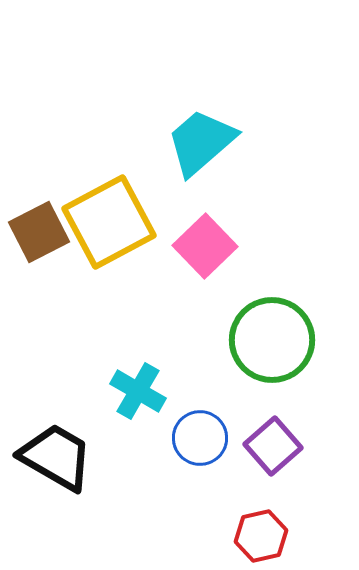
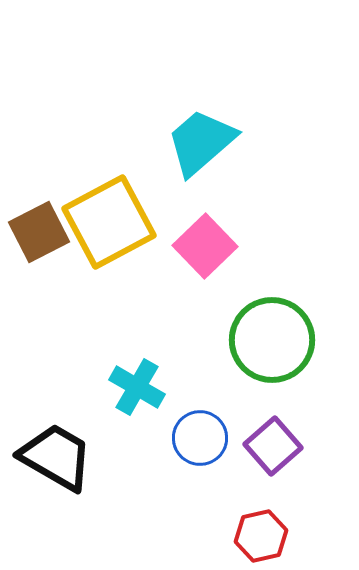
cyan cross: moved 1 px left, 4 px up
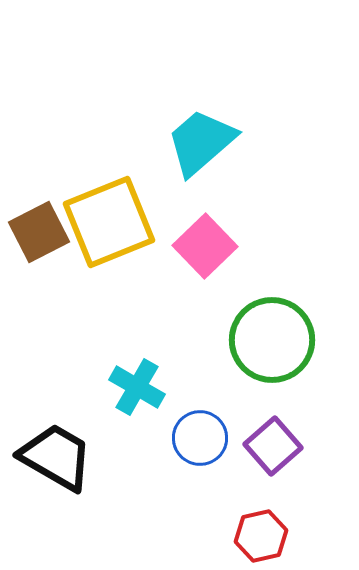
yellow square: rotated 6 degrees clockwise
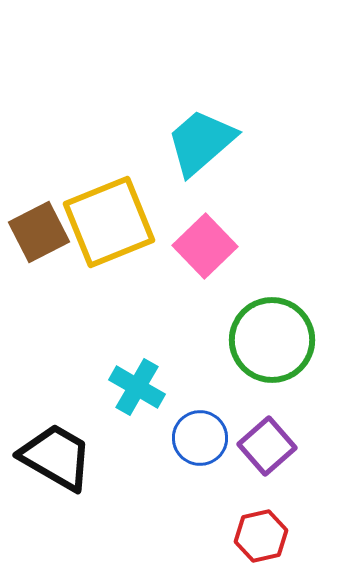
purple square: moved 6 px left
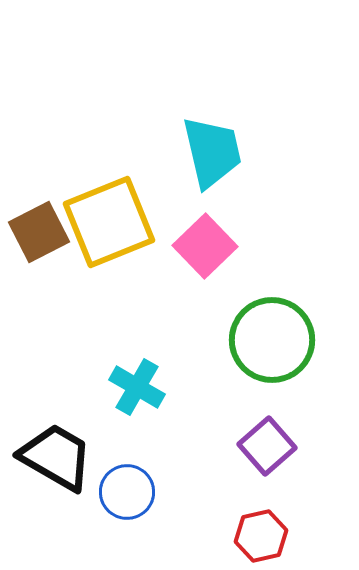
cyan trapezoid: moved 11 px right, 10 px down; rotated 118 degrees clockwise
blue circle: moved 73 px left, 54 px down
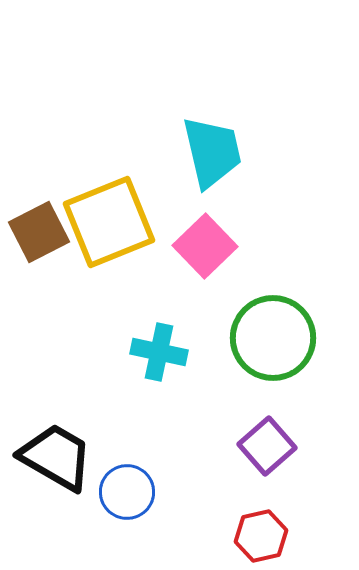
green circle: moved 1 px right, 2 px up
cyan cross: moved 22 px right, 35 px up; rotated 18 degrees counterclockwise
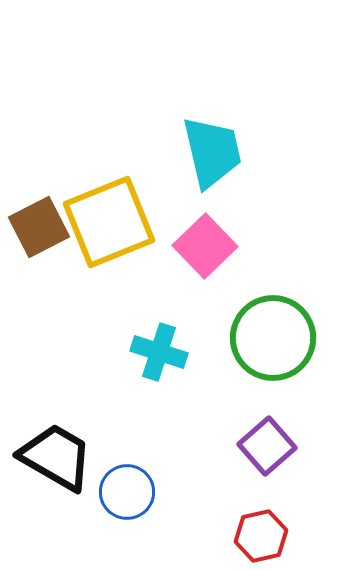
brown square: moved 5 px up
cyan cross: rotated 6 degrees clockwise
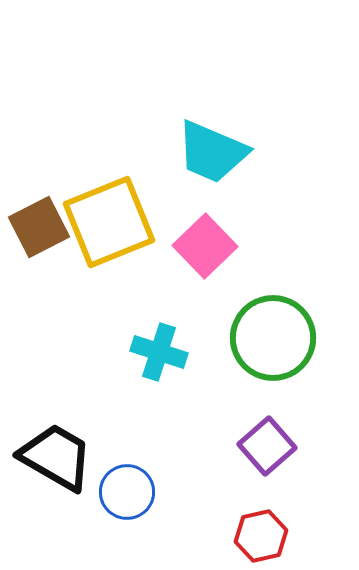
cyan trapezoid: rotated 126 degrees clockwise
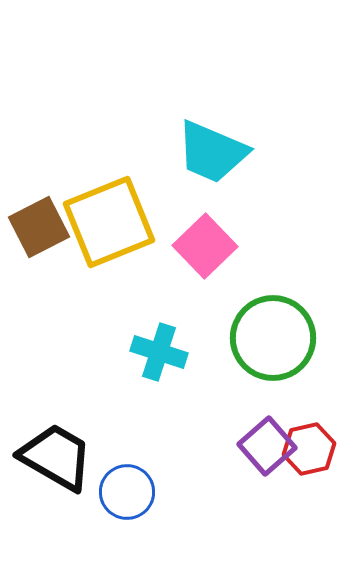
red hexagon: moved 48 px right, 87 px up
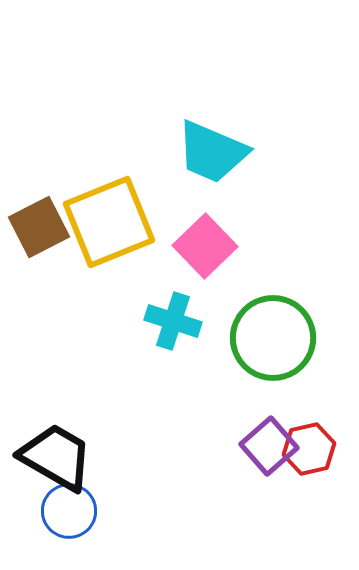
cyan cross: moved 14 px right, 31 px up
purple square: moved 2 px right
blue circle: moved 58 px left, 19 px down
